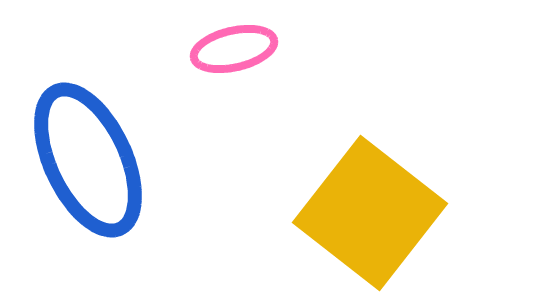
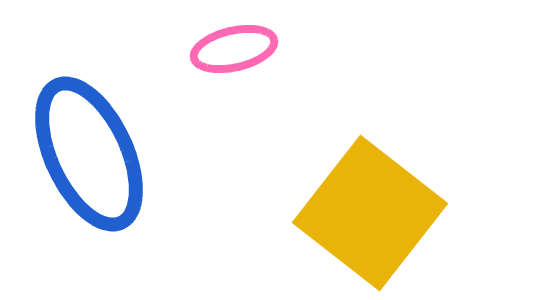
blue ellipse: moved 1 px right, 6 px up
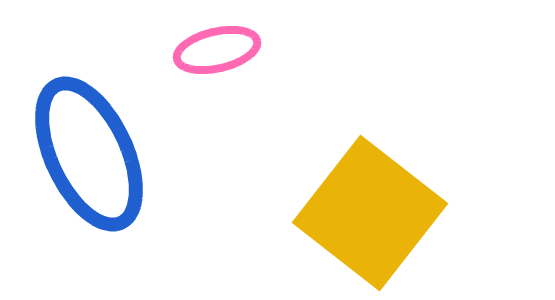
pink ellipse: moved 17 px left, 1 px down
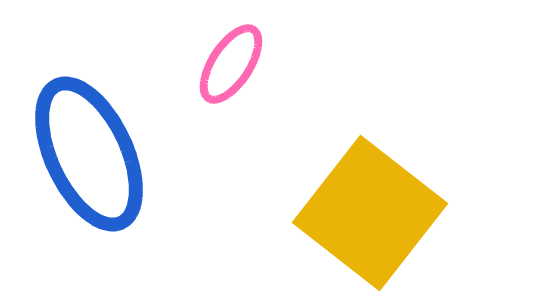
pink ellipse: moved 14 px right, 14 px down; rotated 44 degrees counterclockwise
